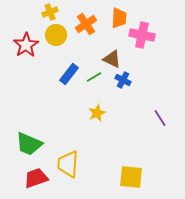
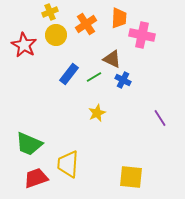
red star: moved 2 px left; rotated 10 degrees counterclockwise
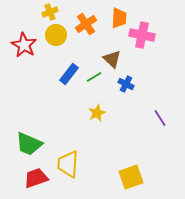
brown triangle: rotated 18 degrees clockwise
blue cross: moved 3 px right, 4 px down
yellow square: rotated 25 degrees counterclockwise
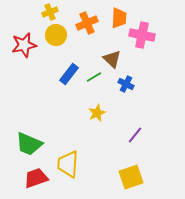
orange cross: moved 1 px right, 1 px up; rotated 10 degrees clockwise
red star: rotated 30 degrees clockwise
purple line: moved 25 px left, 17 px down; rotated 72 degrees clockwise
